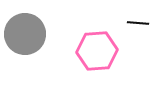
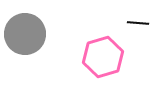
pink hexagon: moved 6 px right, 6 px down; rotated 12 degrees counterclockwise
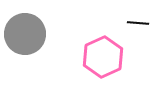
pink hexagon: rotated 9 degrees counterclockwise
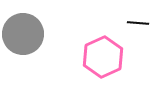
gray circle: moved 2 px left
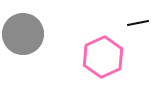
black line: rotated 15 degrees counterclockwise
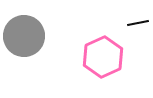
gray circle: moved 1 px right, 2 px down
